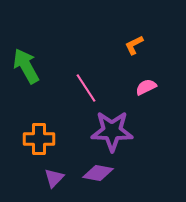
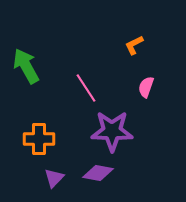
pink semicircle: rotated 45 degrees counterclockwise
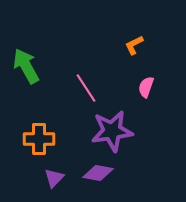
purple star: rotated 9 degrees counterclockwise
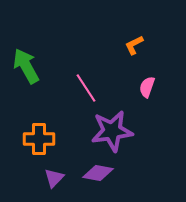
pink semicircle: moved 1 px right
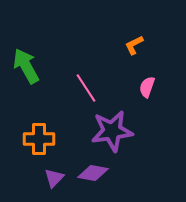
purple diamond: moved 5 px left
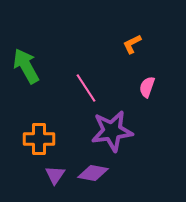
orange L-shape: moved 2 px left, 1 px up
purple triangle: moved 1 px right, 3 px up; rotated 10 degrees counterclockwise
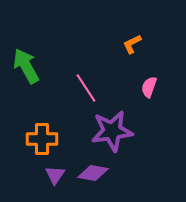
pink semicircle: moved 2 px right
orange cross: moved 3 px right
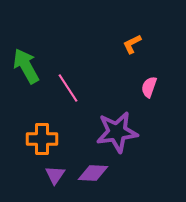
pink line: moved 18 px left
purple star: moved 5 px right, 1 px down
purple diamond: rotated 8 degrees counterclockwise
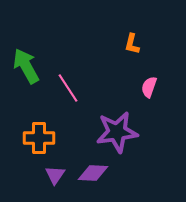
orange L-shape: rotated 50 degrees counterclockwise
orange cross: moved 3 px left, 1 px up
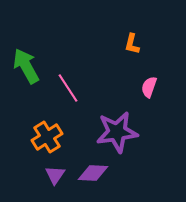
orange cross: moved 8 px right, 1 px up; rotated 32 degrees counterclockwise
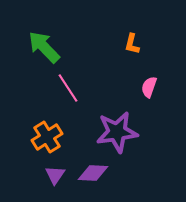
green arrow: moved 18 px right, 19 px up; rotated 15 degrees counterclockwise
